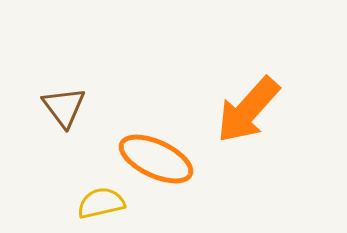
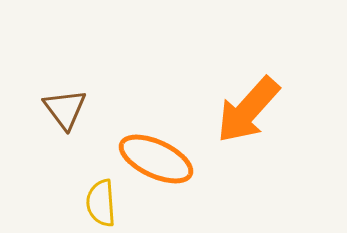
brown triangle: moved 1 px right, 2 px down
yellow semicircle: rotated 81 degrees counterclockwise
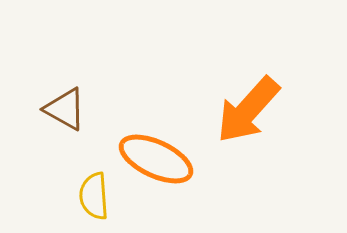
brown triangle: rotated 24 degrees counterclockwise
yellow semicircle: moved 7 px left, 7 px up
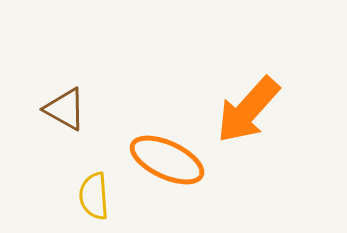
orange ellipse: moved 11 px right, 1 px down
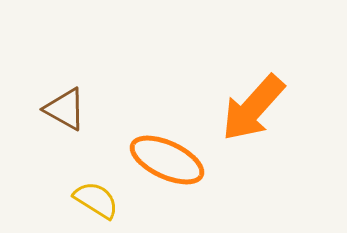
orange arrow: moved 5 px right, 2 px up
yellow semicircle: moved 2 px right, 4 px down; rotated 126 degrees clockwise
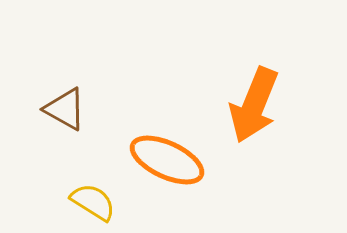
orange arrow: moved 1 px right, 3 px up; rotated 20 degrees counterclockwise
yellow semicircle: moved 3 px left, 2 px down
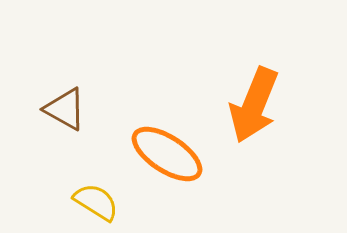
orange ellipse: moved 6 px up; rotated 8 degrees clockwise
yellow semicircle: moved 3 px right
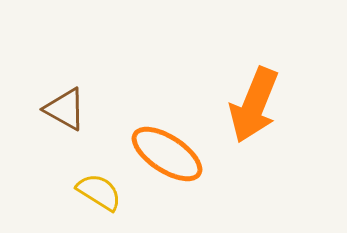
yellow semicircle: moved 3 px right, 10 px up
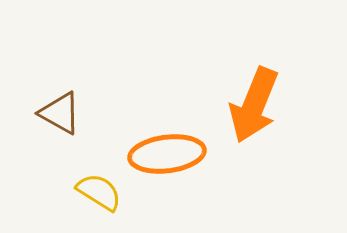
brown triangle: moved 5 px left, 4 px down
orange ellipse: rotated 40 degrees counterclockwise
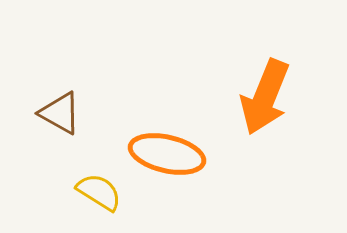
orange arrow: moved 11 px right, 8 px up
orange ellipse: rotated 20 degrees clockwise
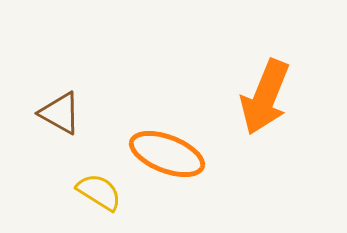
orange ellipse: rotated 8 degrees clockwise
